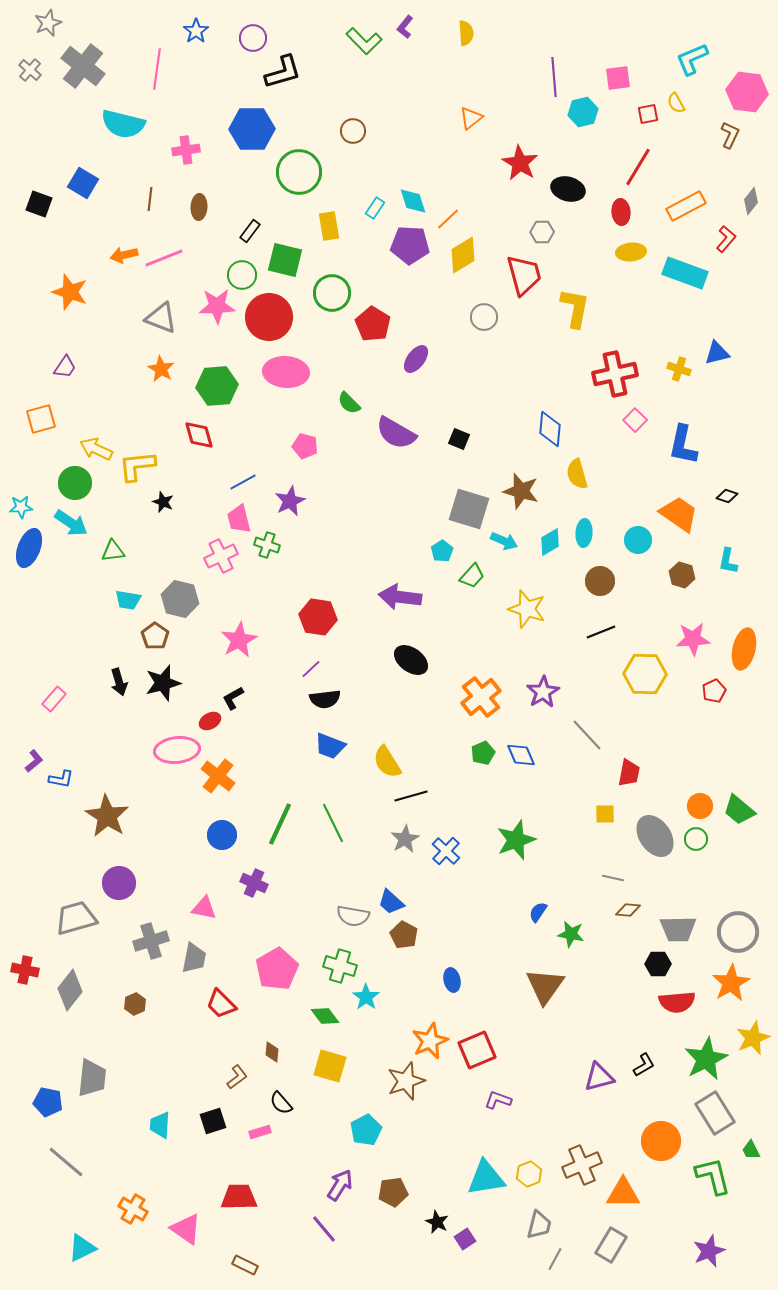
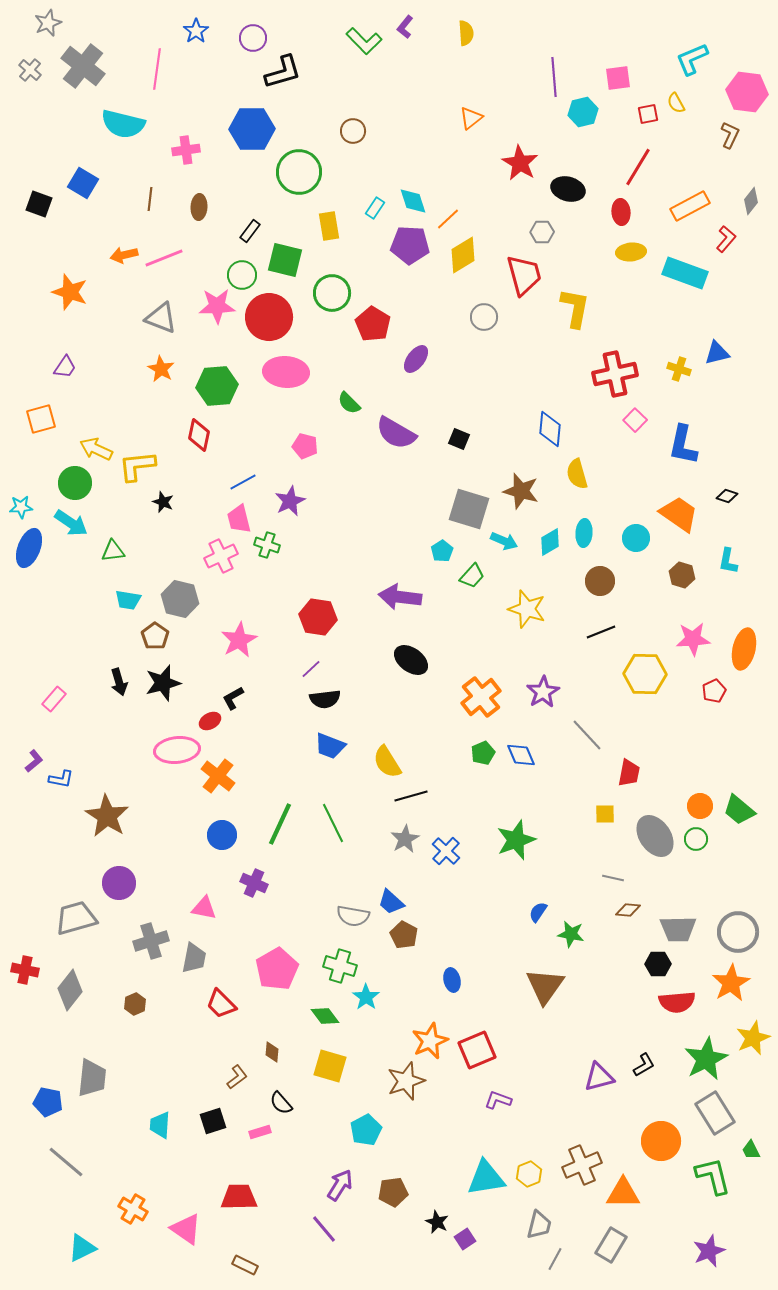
orange rectangle at (686, 206): moved 4 px right
red diamond at (199, 435): rotated 28 degrees clockwise
cyan circle at (638, 540): moved 2 px left, 2 px up
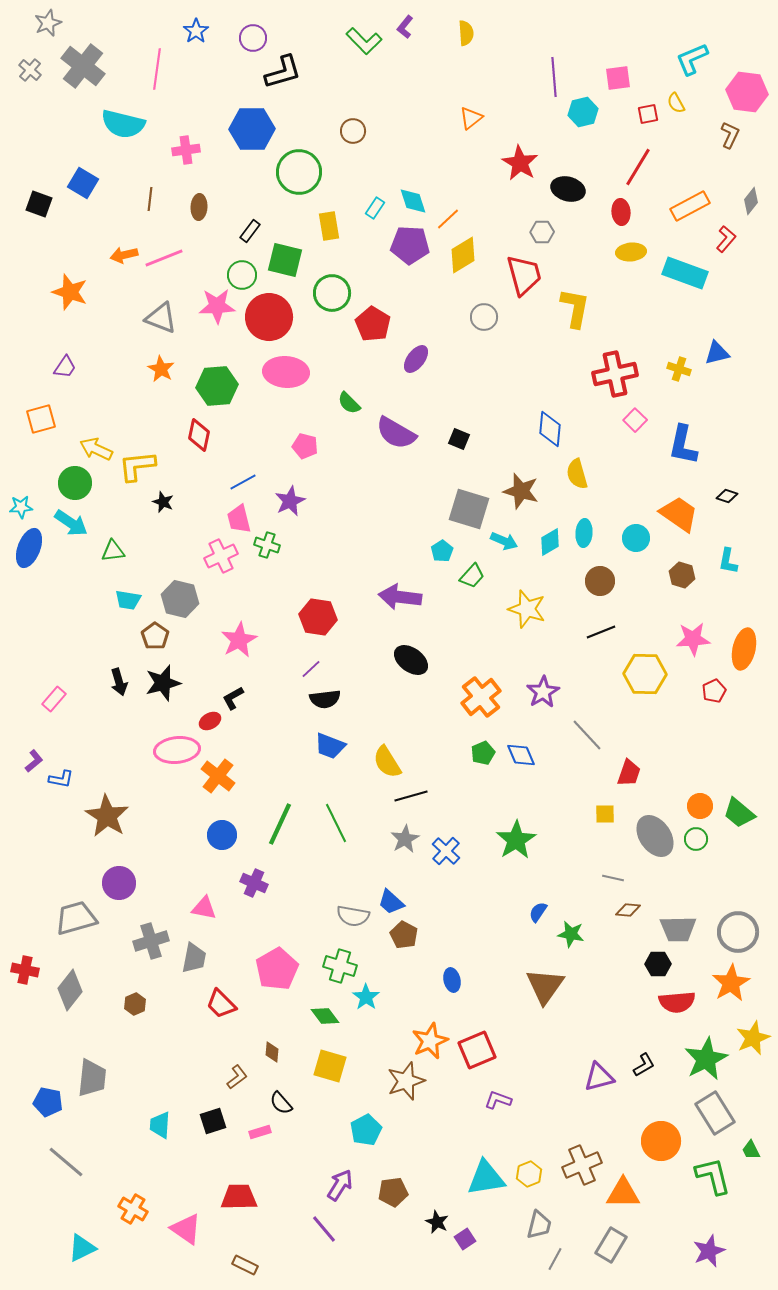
red trapezoid at (629, 773): rotated 8 degrees clockwise
green trapezoid at (739, 810): moved 3 px down
green line at (333, 823): moved 3 px right
green star at (516, 840): rotated 12 degrees counterclockwise
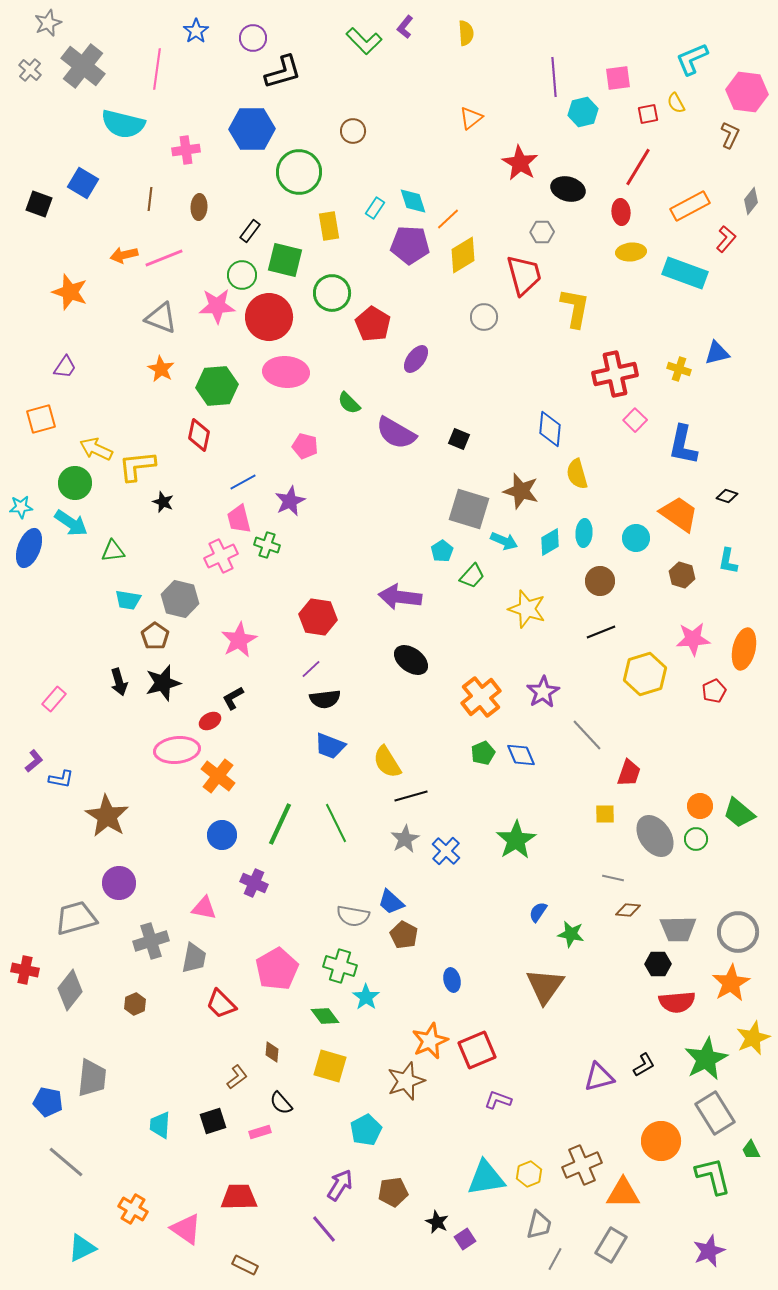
yellow hexagon at (645, 674): rotated 18 degrees counterclockwise
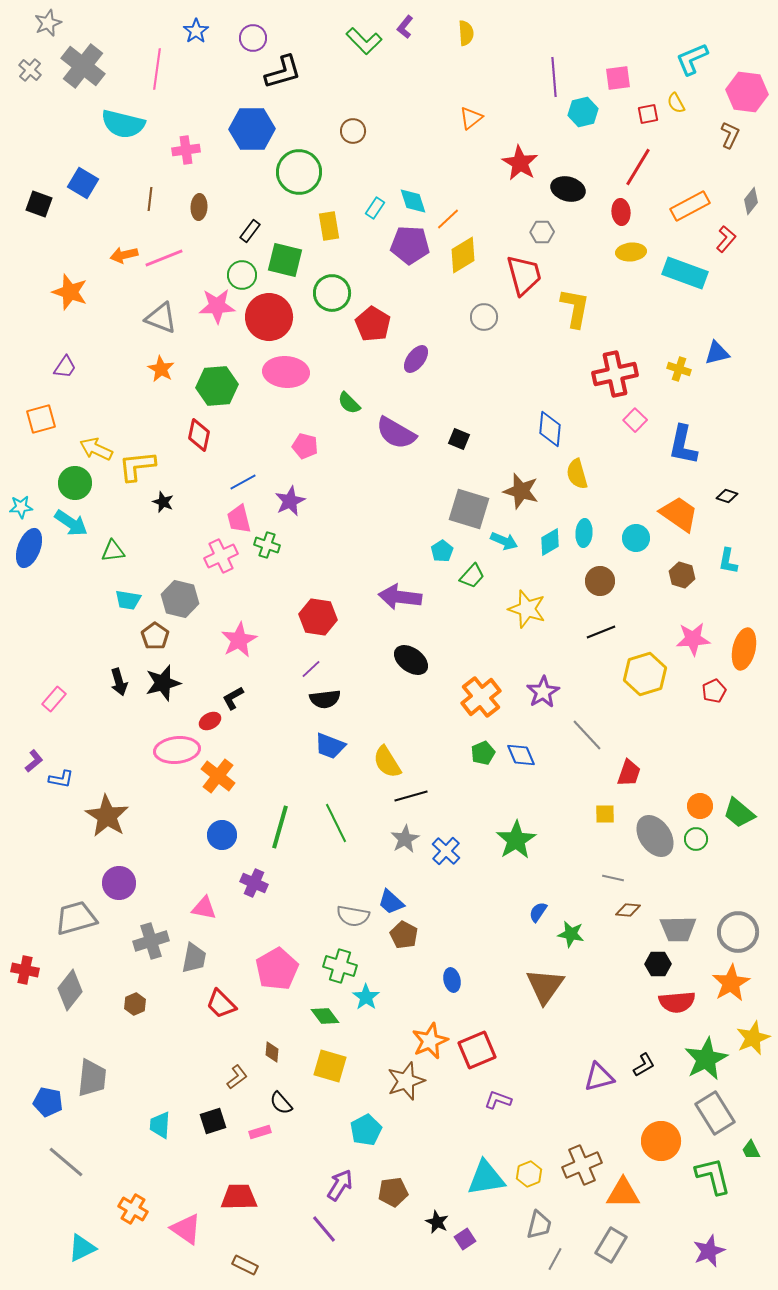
green line at (280, 824): moved 3 px down; rotated 9 degrees counterclockwise
